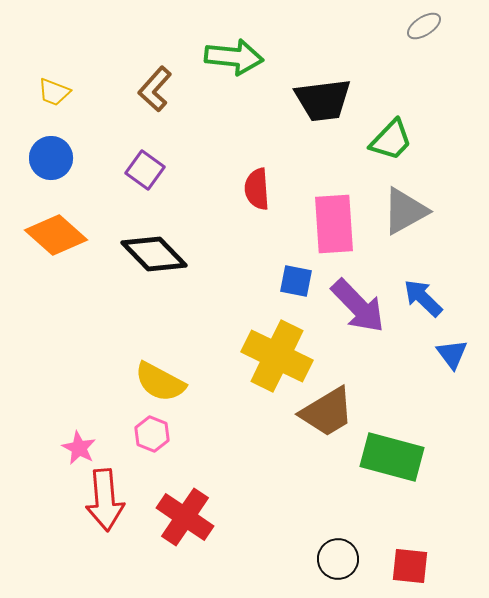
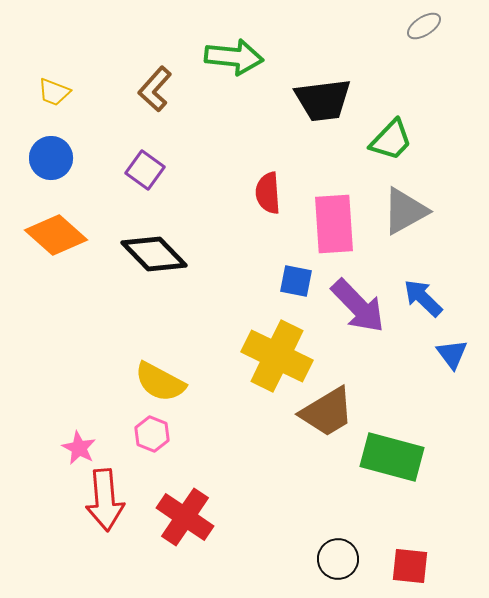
red semicircle: moved 11 px right, 4 px down
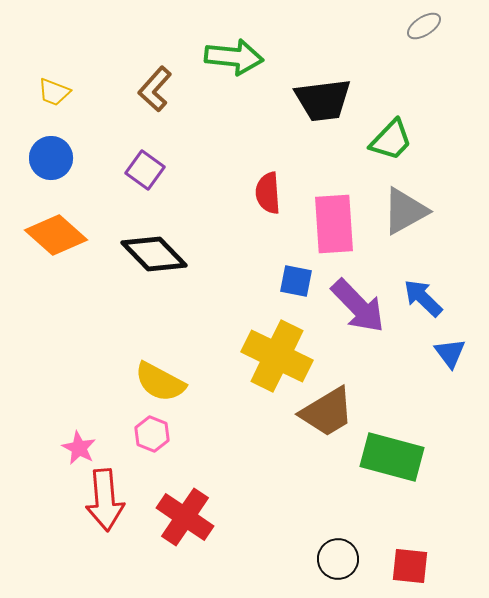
blue triangle: moved 2 px left, 1 px up
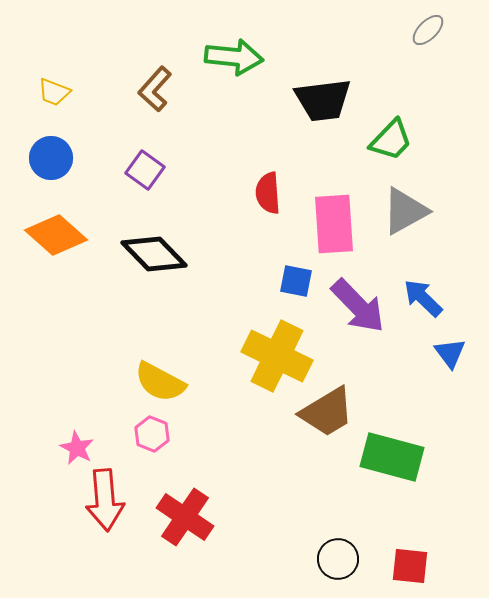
gray ellipse: moved 4 px right, 4 px down; rotated 12 degrees counterclockwise
pink star: moved 2 px left
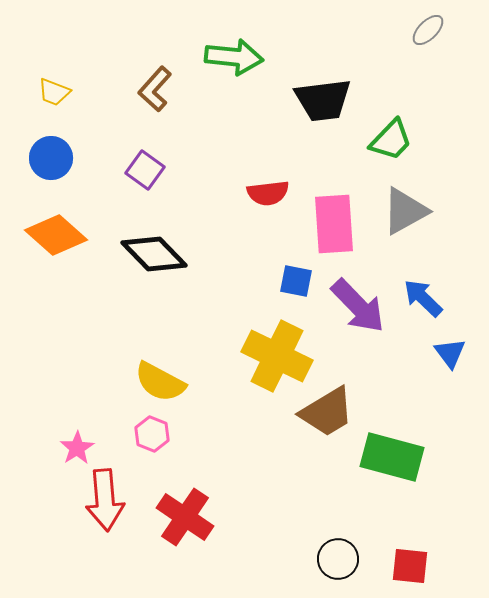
red semicircle: rotated 93 degrees counterclockwise
pink star: rotated 12 degrees clockwise
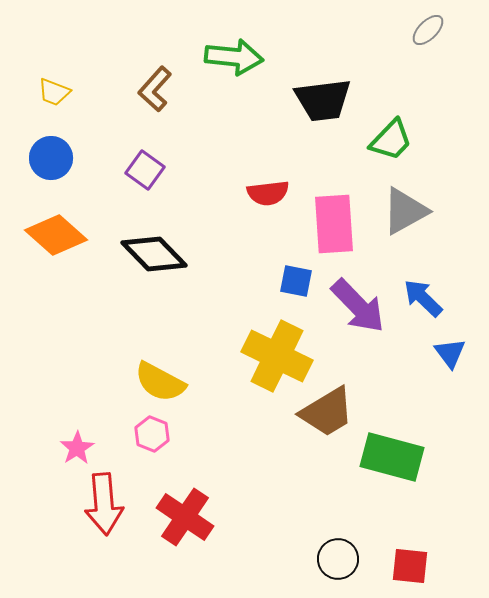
red arrow: moved 1 px left, 4 px down
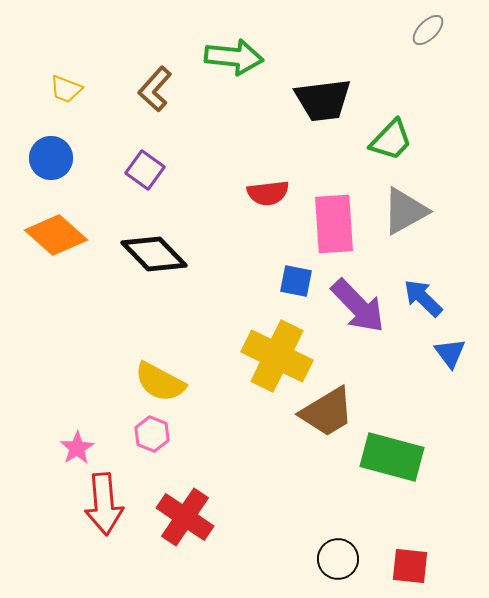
yellow trapezoid: moved 12 px right, 3 px up
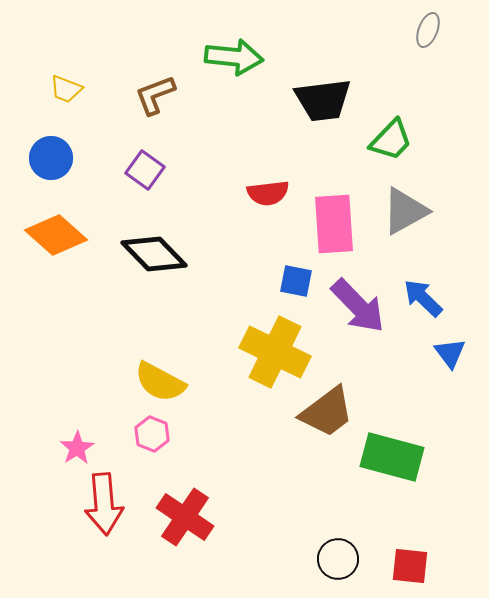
gray ellipse: rotated 24 degrees counterclockwise
brown L-shape: moved 6 px down; rotated 27 degrees clockwise
yellow cross: moved 2 px left, 4 px up
brown trapezoid: rotated 6 degrees counterclockwise
